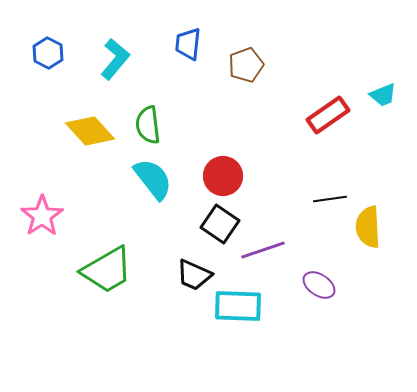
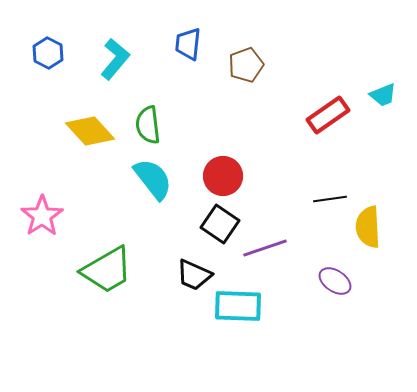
purple line: moved 2 px right, 2 px up
purple ellipse: moved 16 px right, 4 px up
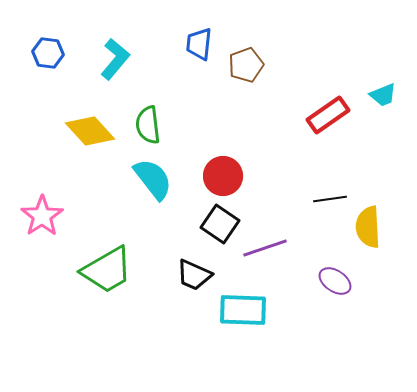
blue trapezoid: moved 11 px right
blue hexagon: rotated 20 degrees counterclockwise
cyan rectangle: moved 5 px right, 4 px down
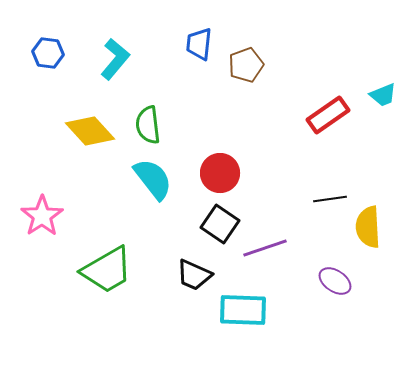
red circle: moved 3 px left, 3 px up
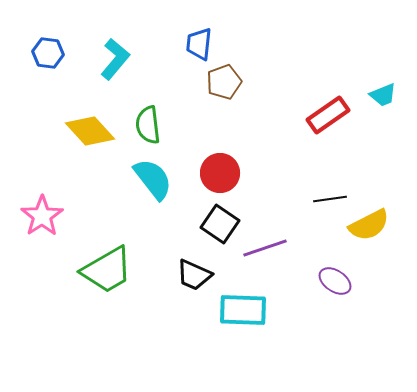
brown pentagon: moved 22 px left, 17 px down
yellow semicircle: moved 1 px right, 2 px up; rotated 114 degrees counterclockwise
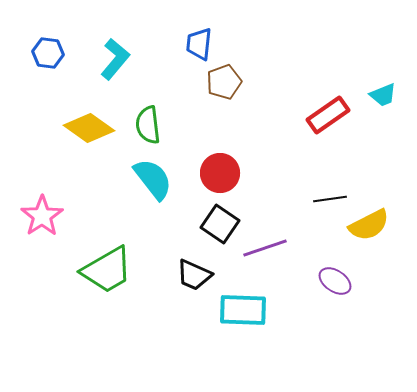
yellow diamond: moved 1 px left, 3 px up; rotated 12 degrees counterclockwise
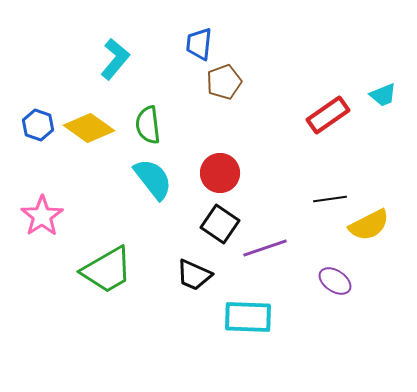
blue hexagon: moved 10 px left, 72 px down; rotated 12 degrees clockwise
cyan rectangle: moved 5 px right, 7 px down
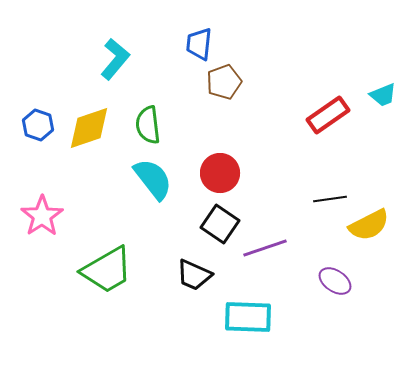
yellow diamond: rotated 54 degrees counterclockwise
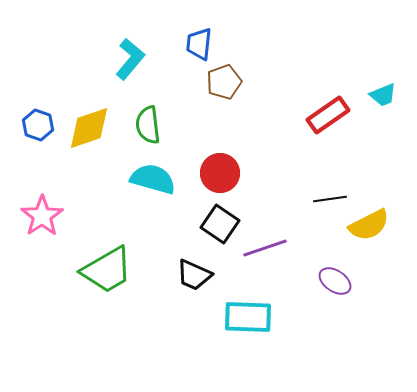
cyan L-shape: moved 15 px right
cyan semicircle: rotated 36 degrees counterclockwise
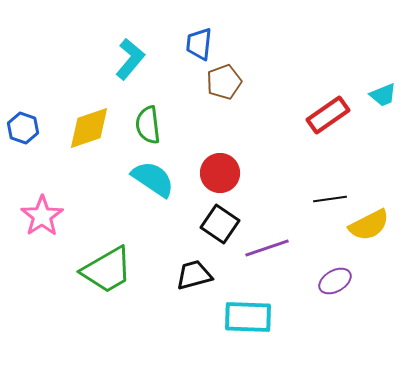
blue hexagon: moved 15 px left, 3 px down
cyan semicircle: rotated 18 degrees clockwise
purple line: moved 2 px right
black trapezoid: rotated 141 degrees clockwise
purple ellipse: rotated 64 degrees counterclockwise
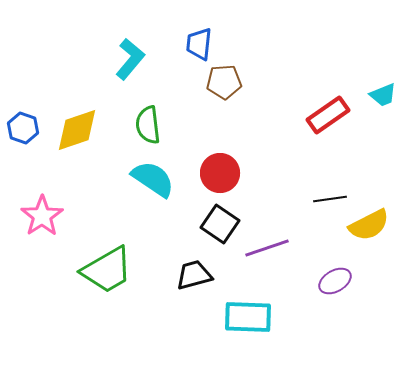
brown pentagon: rotated 16 degrees clockwise
yellow diamond: moved 12 px left, 2 px down
